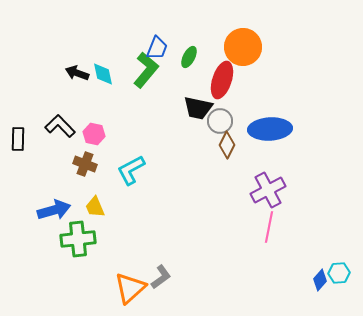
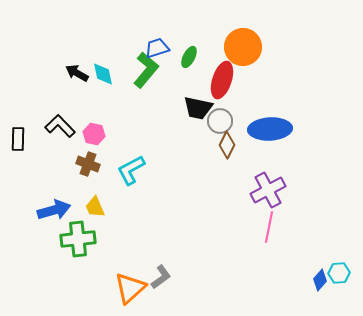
blue trapezoid: rotated 130 degrees counterclockwise
black arrow: rotated 10 degrees clockwise
brown cross: moved 3 px right
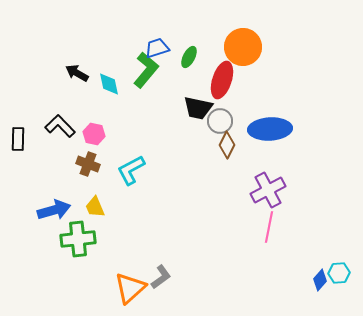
cyan diamond: moved 6 px right, 10 px down
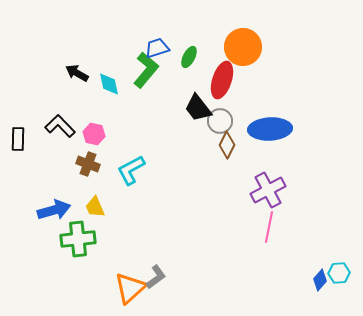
black trapezoid: rotated 40 degrees clockwise
gray L-shape: moved 5 px left
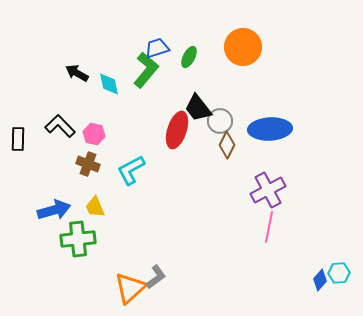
red ellipse: moved 45 px left, 50 px down
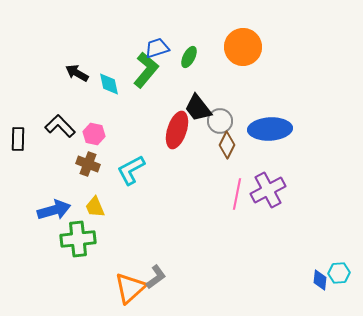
pink line: moved 32 px left, 33 px up
blue diamond: rotated 35 degrees counterclockwise
